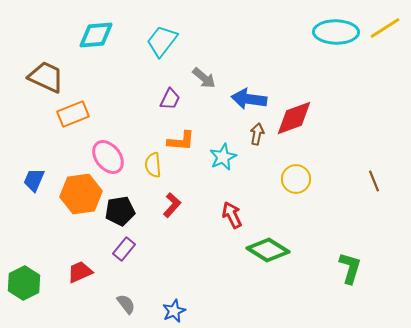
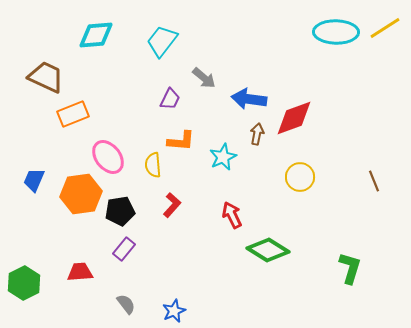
yellow circle: moved 4 px right, 2 px up
red trapezoid: rotated 20 degrees clockwise
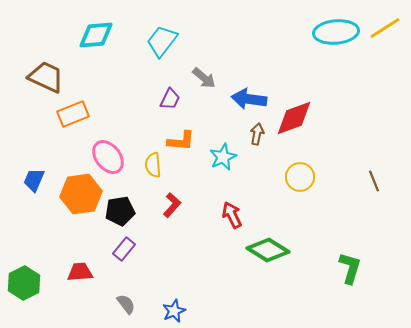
cyan ellipse: rotated 6 degrees counterclockwise
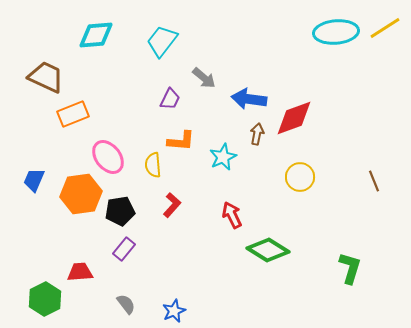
green hexagon: moved 21 px right, 16 px down
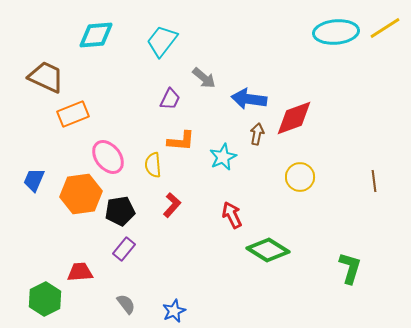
brown line: rotated 15 degrees clockwise
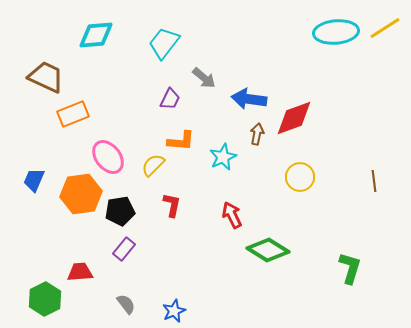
cyan trapezoid: moved 2 px right, 2 px down
yellow semicircle: rotated 50 degrees clockwise
red L-shape: rotated 30 degrees counterclockwise
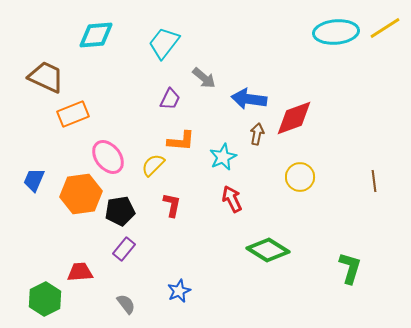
red arrow: moved 16 px up
blue star: moved 5 px right, 20 px up
